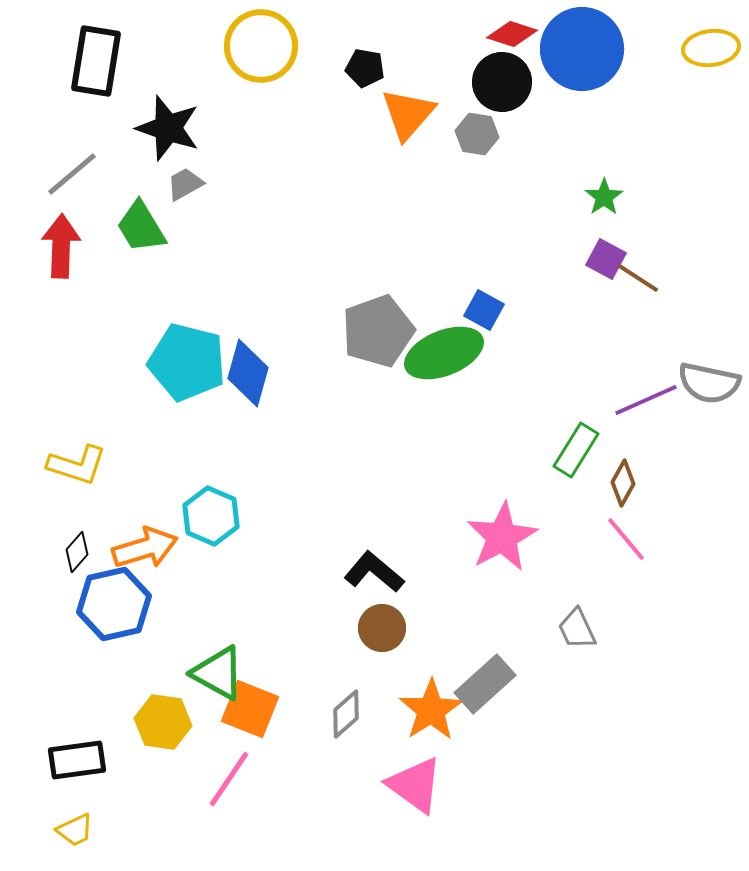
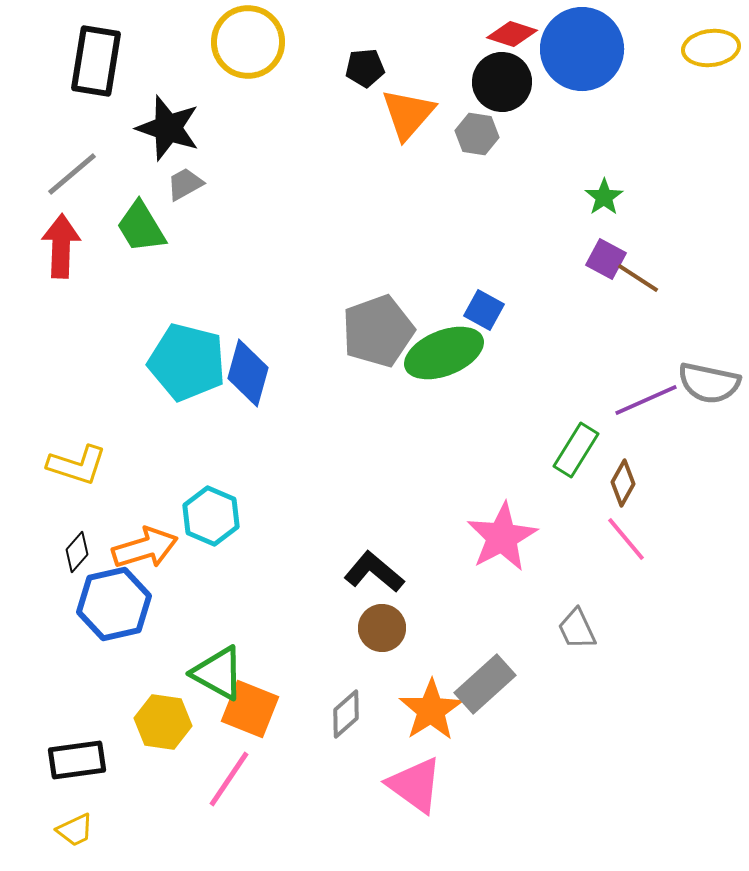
yellow circle at (261, 46): moved 13 px left, 4 px up
black pentagon at (365, 68): rotated 15 degrees counterclockwise
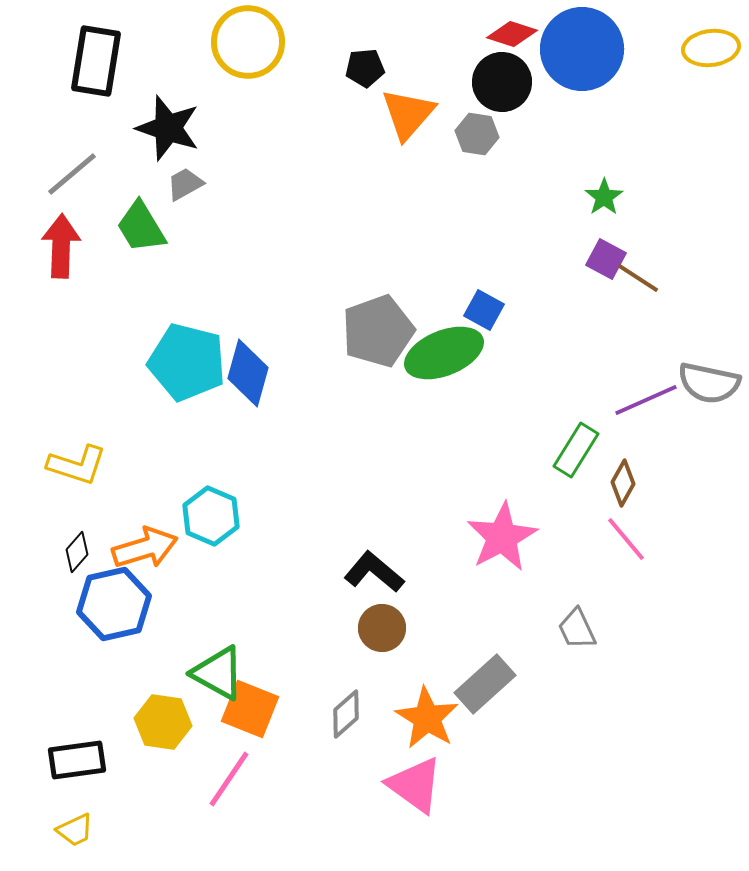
orange star at (431, 710): moved 4 px left, 8 px down; rotated 8 degrees counterclockwise
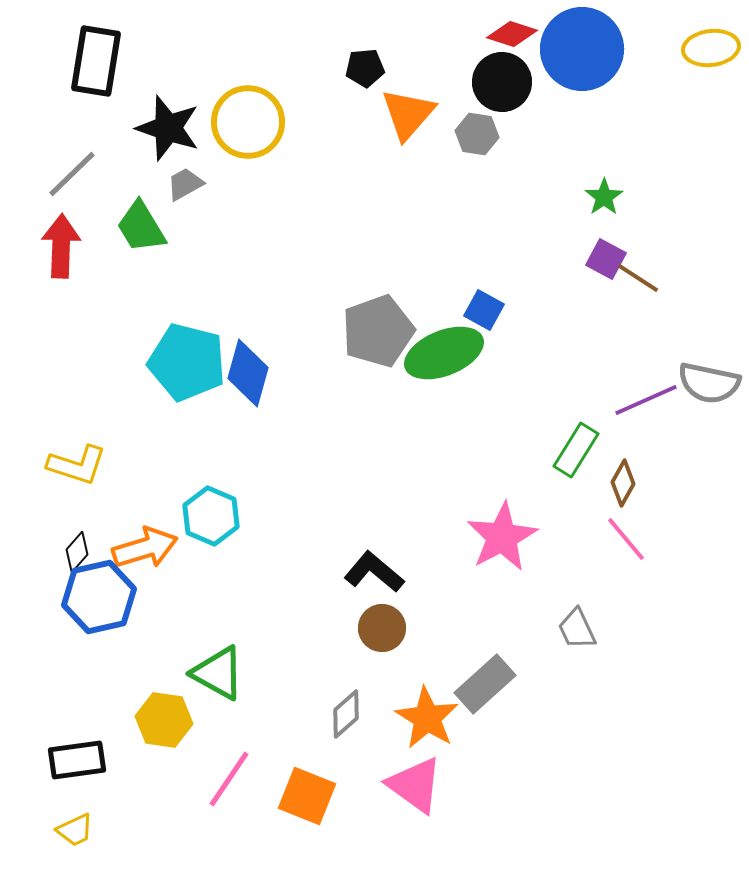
yellow circle at (248, 42): moved 80 px down
gray line at (72, 174): rotated 4 degrees counterclockwise
blue hexagon at (114, 604): moved 15 px left, 7 px up
orange square at (250, 709): moved 57 px right, 87 px down
yellow hexagon at (163, 722): moved 1 px right, 2 px up
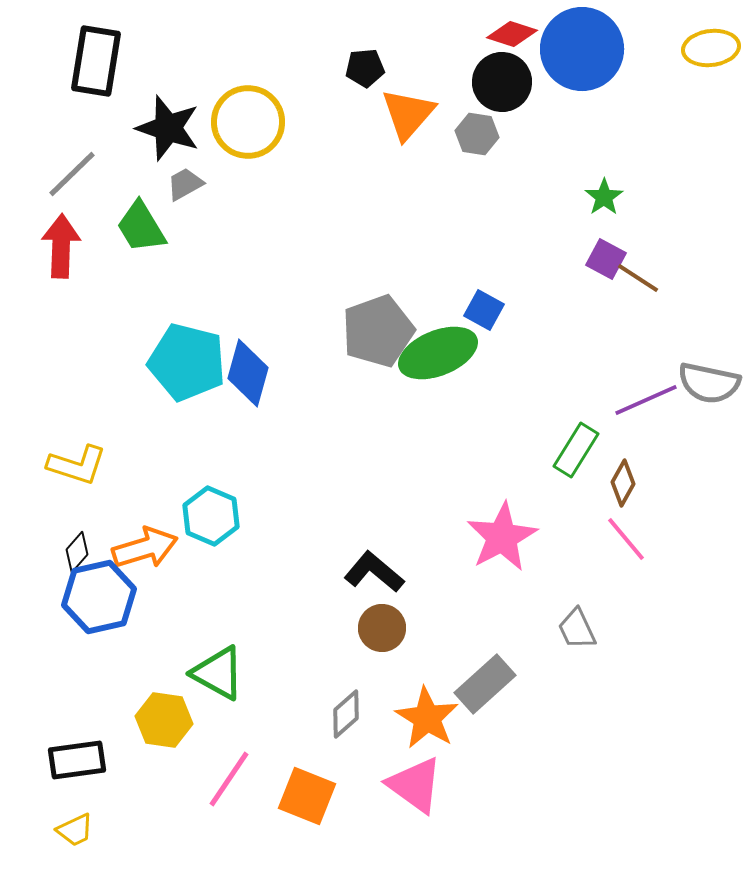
green ellipse at (444, 353): moved 6 px left
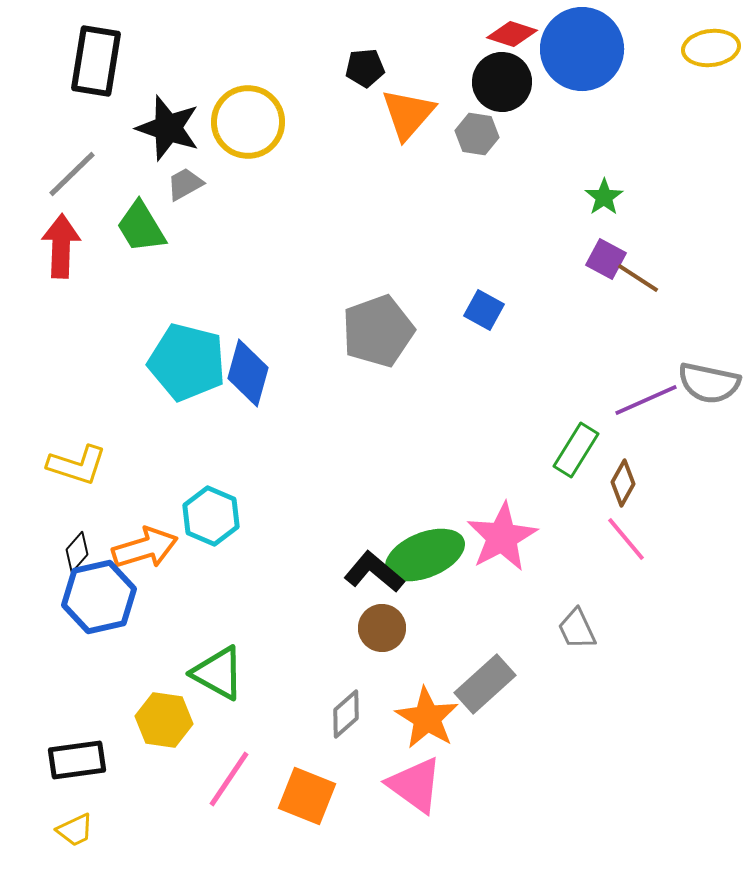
green ellipse at (438, 353): moved 13 px left, 202 px down
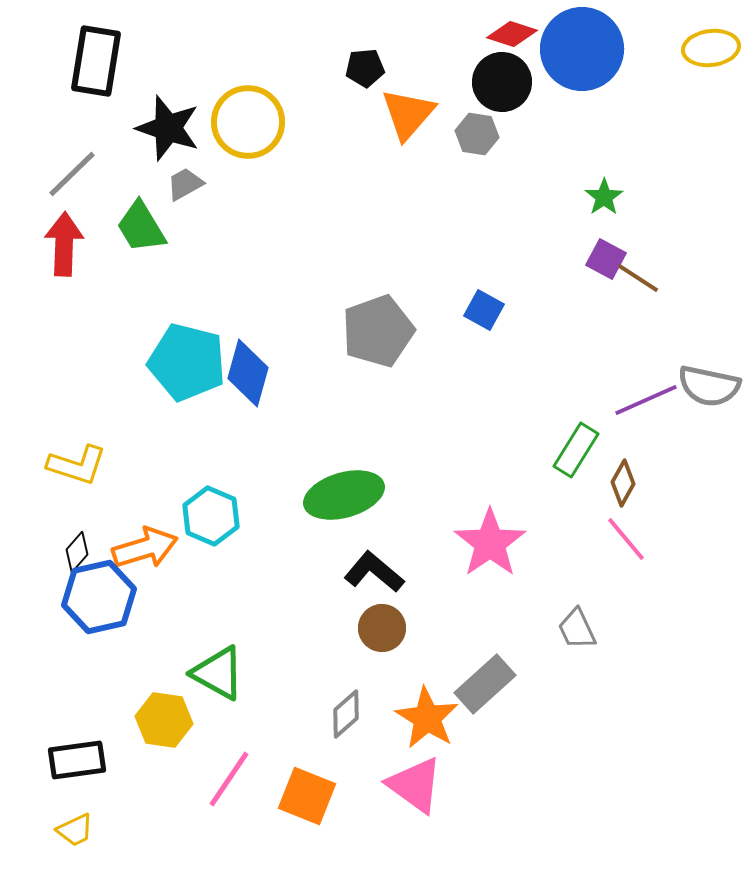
red arrow at (61, 246): moved 3 px right, 2 px up
gray semicircle at (709, 383): moved 3 px down
pink star at (502, 537): moved 12 px left, 6 px down; rotated 6 degrees counterclockwise
green ellipse at (425, 555): moved 81 px left, 60 px up; rotated 6 degrees clockwise
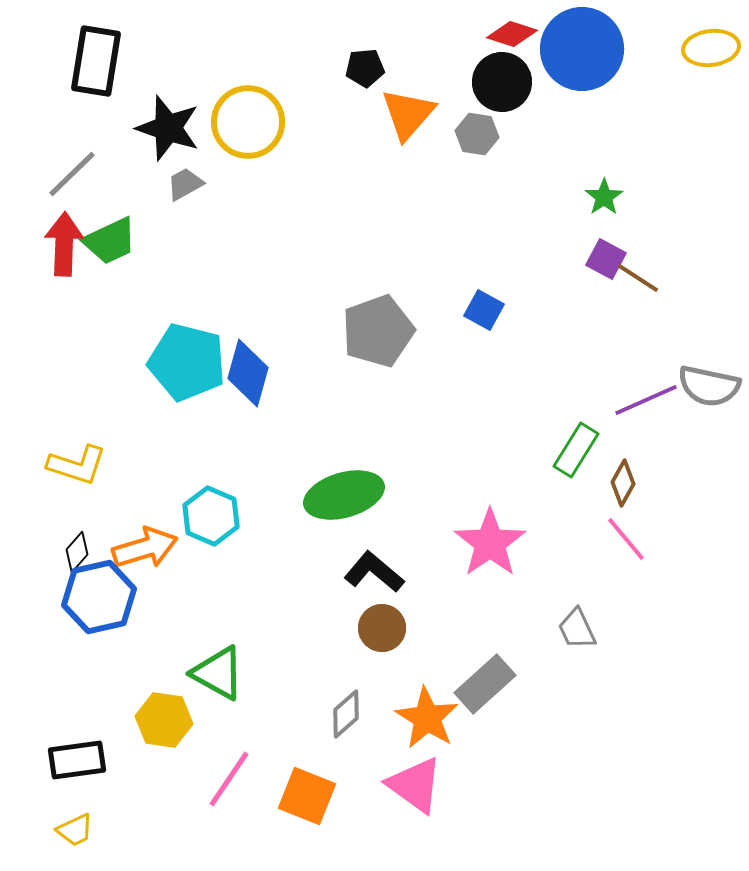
green trapezoid at (141, 227): moved 31 px left, 14 px down; rotated 84 degrees counterclockwise
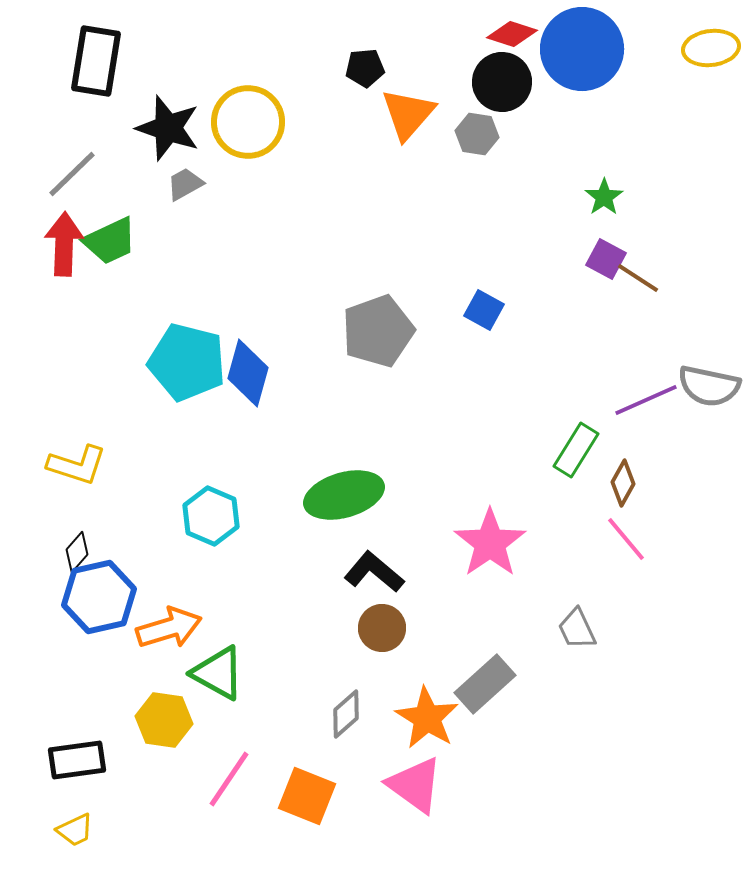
orange arrow at (145, 548): moved 24 px right, 80 px down
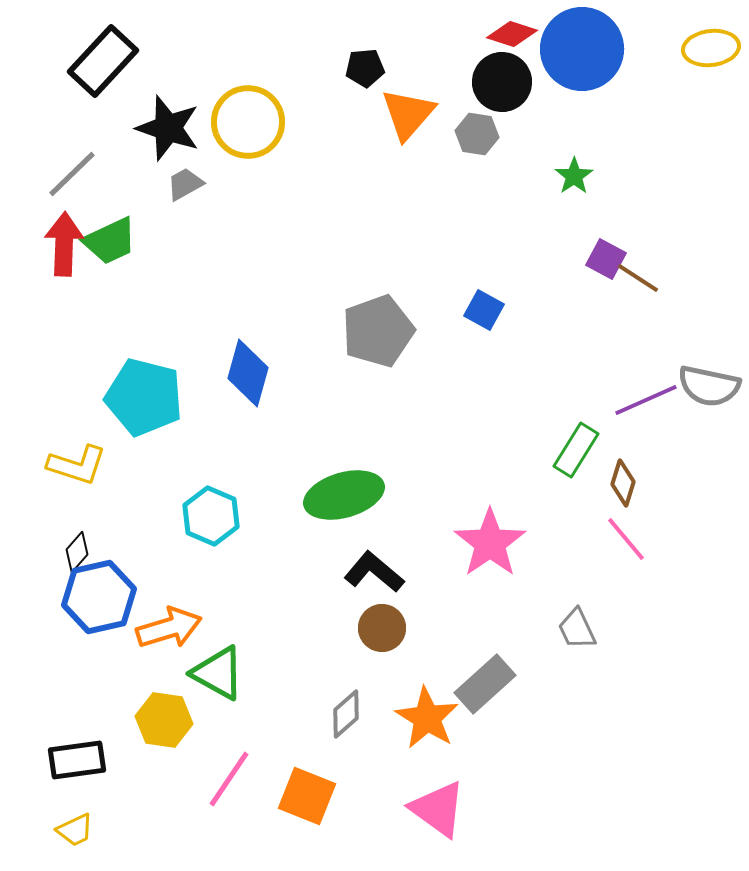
black rectangle at (96, 61): moved 7 px right; rotated 34 degrees clockwise
green star at (604, 197): moved 30 px left, 21 px up
cyan pentagon at (187, 362): moved 43 px left, 35 px down
brown diamond at (623, 483): rotated 12 degrees counterclockwise
pink triangle at (415, 785): moved 23 px right, 24 px down
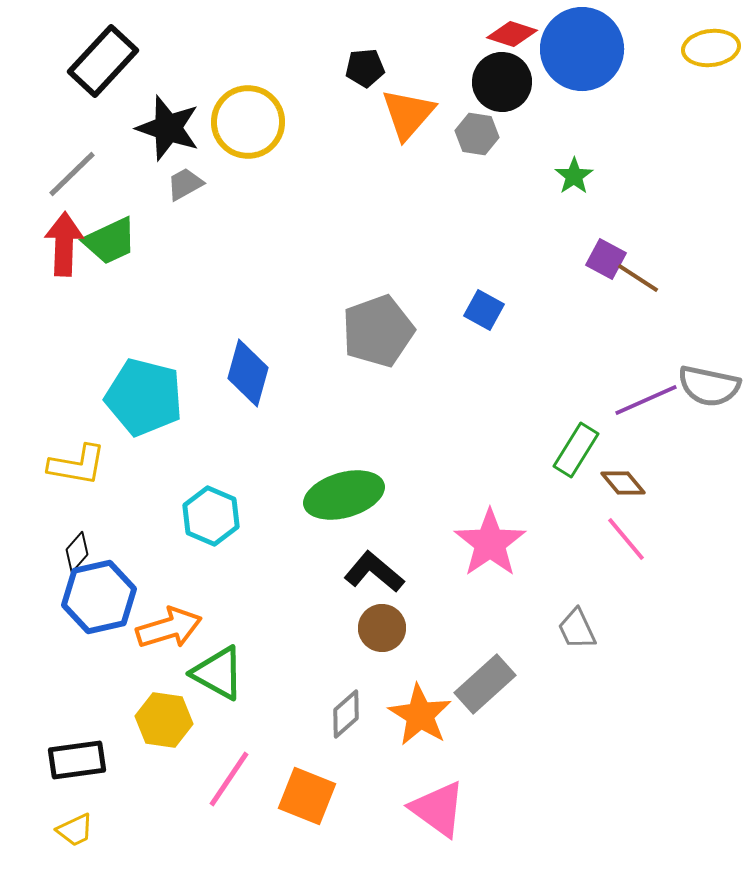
yellow L-shape at (77, 465): rotated 8 degrees counterclockwise
brown diamond at (623, 483): rotated 57 degrees counterclockwise
orange star at (427, 718): moved 7 px left, 3 px up
